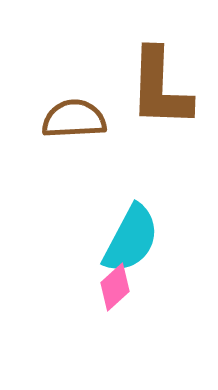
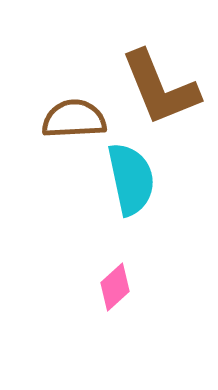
brown L-shape: rotated 24 degrees counterclockwise
cyan semicircle: moved 60 px up; rotated 40 degrees counterclockwise
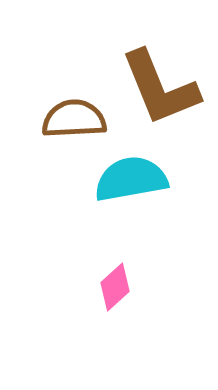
cyan semicircle: rotated 88 degrees counterclockwise
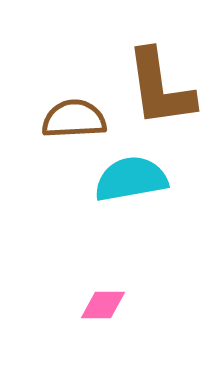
brown L-shape: rotated 14 degrees clockwise
pink diamond: moved 12 px left, 18 px down; rotated 42 degrees clockwise
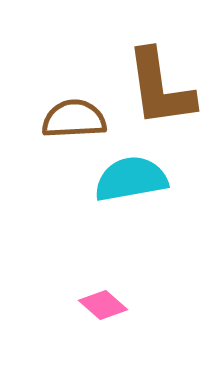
pink diamond: rotated 42 degrees clockwise
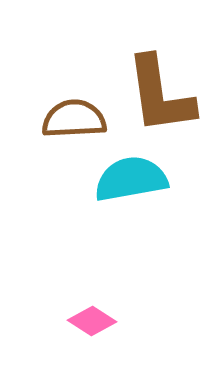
brown L-shape: moved 7 px down
pink diamond: moved 11 px left, 16 px down; rotated 9 degrees counterclockwise
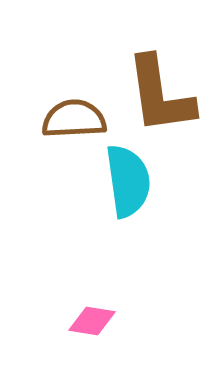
cyan semicircle: moved 3 px left, 2 px down; rotated 92 degrees clockwise
pink diamond: rotated 24 degrees counterclockwise
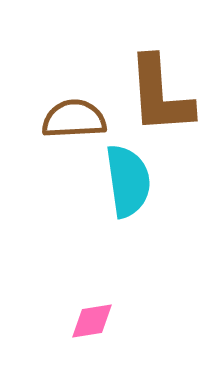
brown L-shape: rotated 4 degrees clockwise
pink diamond: rotated 18 degrees counterclockwise
